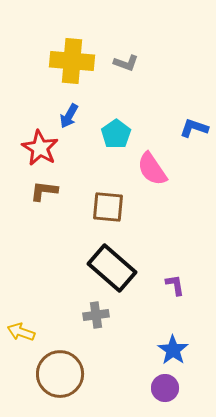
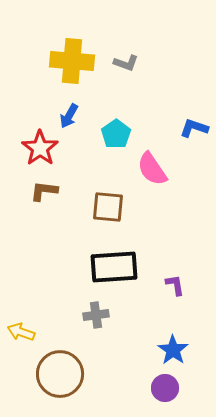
red star: rotated 6 degrees clockwise
black rectangle: moved 2 px right, 1 px up; rotated 45 degrees counterclockwise
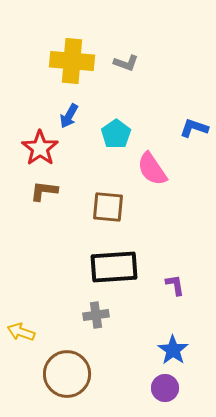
brown circle: moved 7 px right
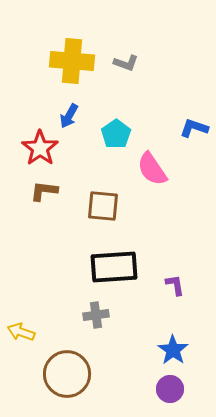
brown square: moved 5 px left, 1 px up
purple circle: moved 5 px right, 1 px down
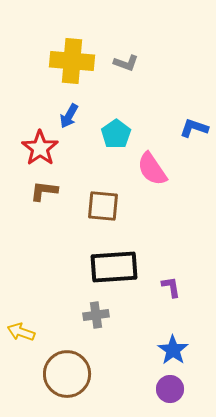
purple L-shape: moved 4 px left, 2 px down
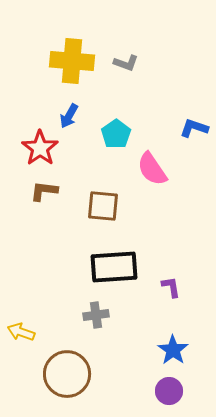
purple circle: moved 1 px left, 2 px down
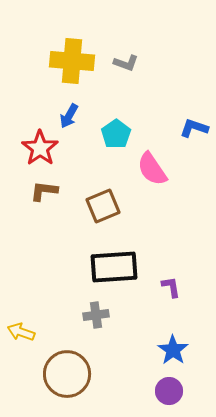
brown square: rotated 28 degrees counterclockwise
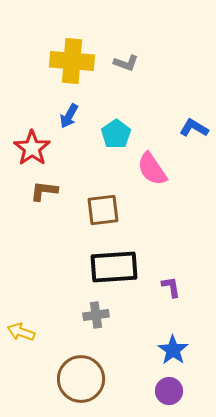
blue L-shape: rotated 12 degrees clockwise
red star: moved 8 px left
brown square: moved 4 px down; rotated 16 degrees clockwise
brown circle: moved 14 px right, 5 px down
